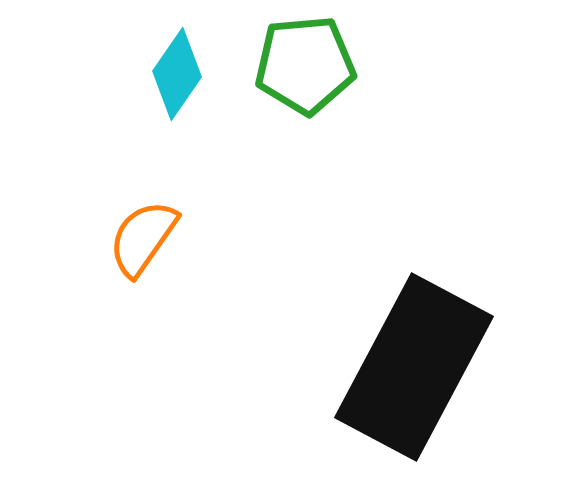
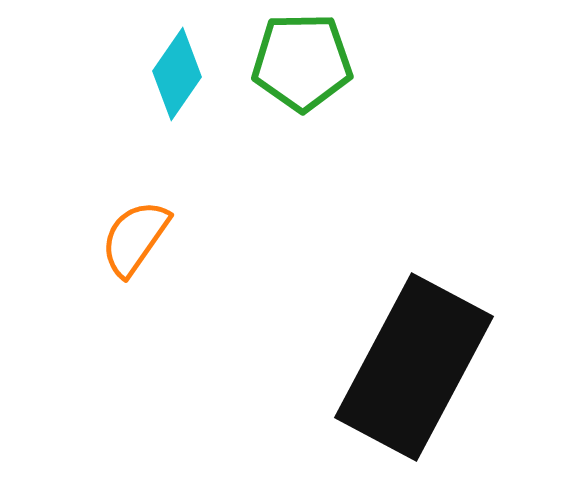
green pentagon: moved 3 px left, 3 px up; rotated 4 degrees clockwise
orange semicircle: moved 8 px left
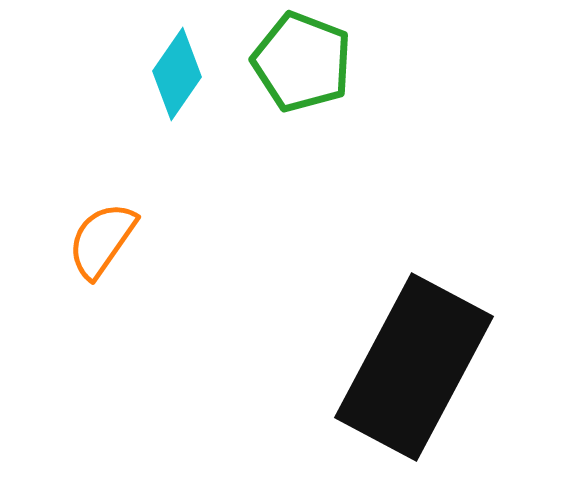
green pentagon: rotated 22 degrees clockwise
orange semicircle: moved 33 px left, 2 px down
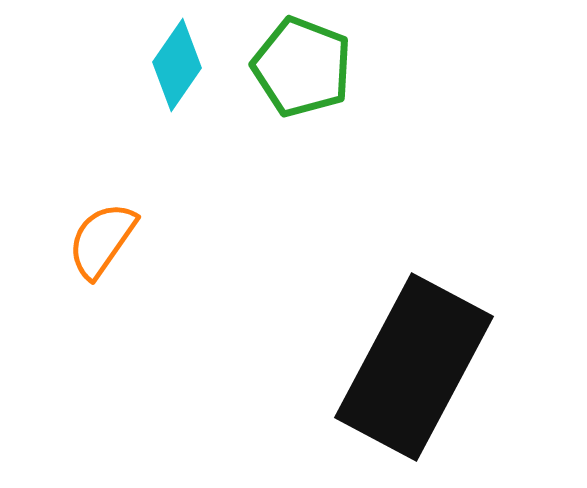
green pentagon: moved 5 px down
cyan diamond: moved 9 px up
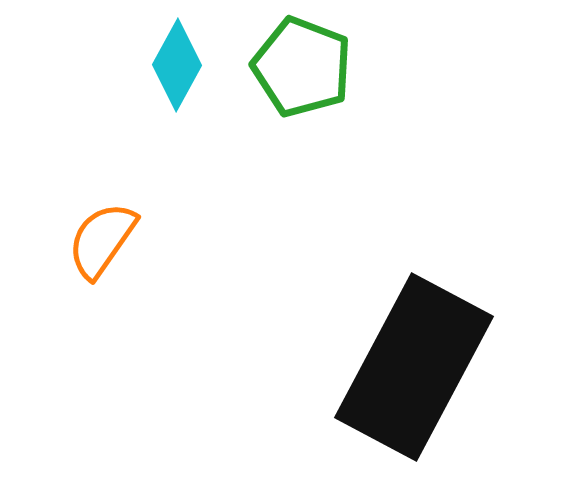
cyan diamond: rotated 6 degrees counterclockwise
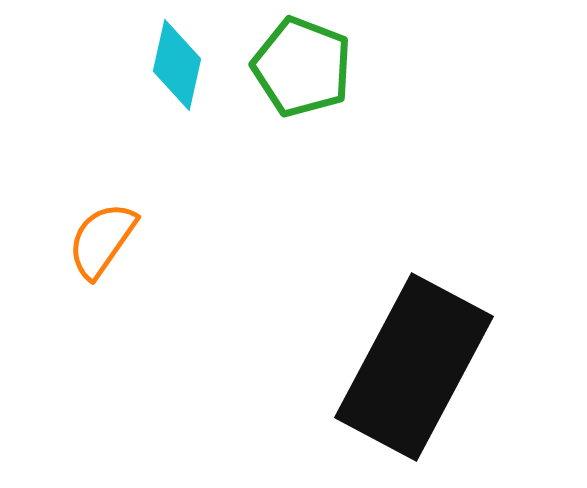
cyan diamond: rotated 16 degrees counterclockwise
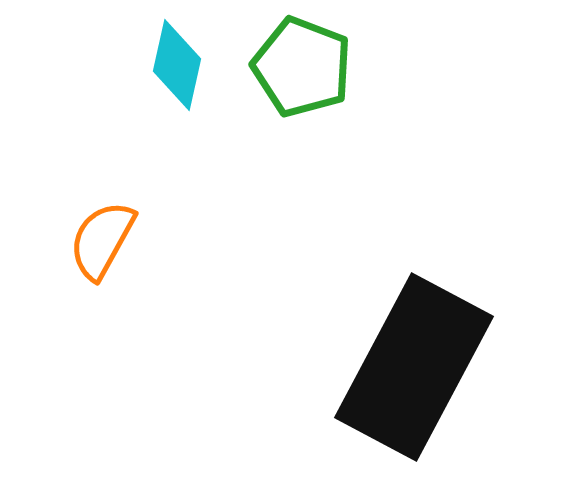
orange semicircle: rotated 6 degrees counterclockwise
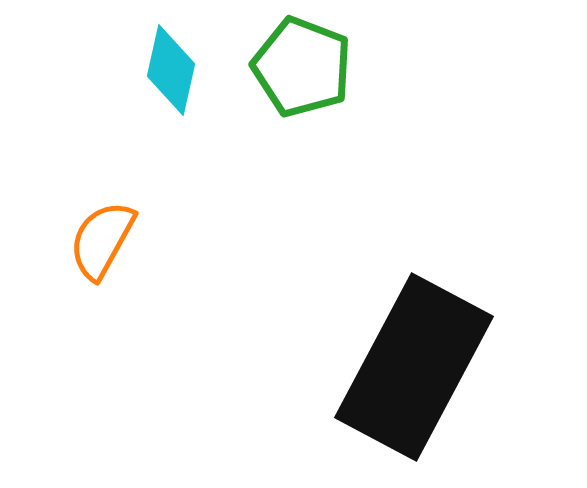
cyan diamond: moved 6 px left, 5 px down
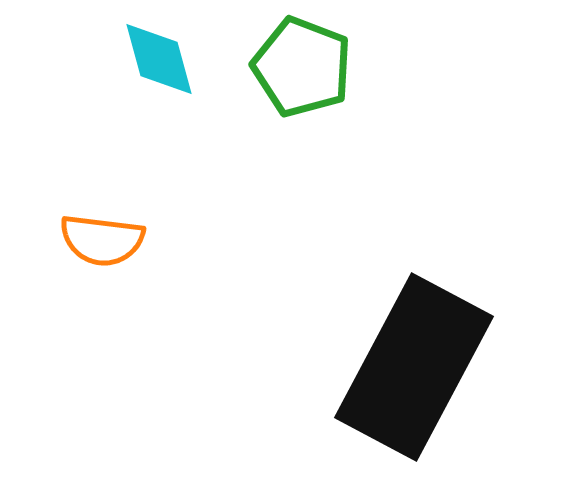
cyan diamond: moved 12 px left, 11 px up; rotated 28 degrees counterclockwise
orange semicircle: rotated 112 degrees counterclockwise
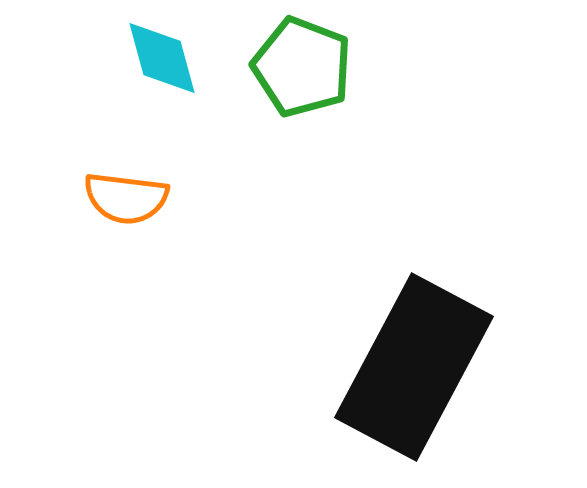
cyan diamond: moved 3 px right, 1 px up
orange semicircle: moved 24 px right, 42 px up
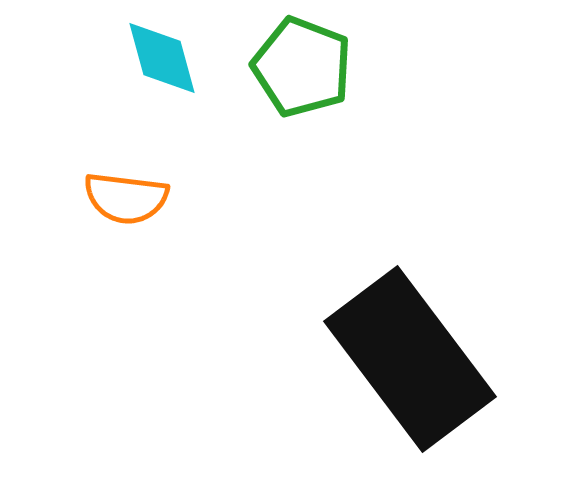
black rectangle: moved 4 px left, 8 px up; rotated 65 degrees counterclockwise
